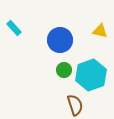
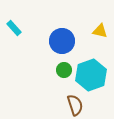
blue circle: moved 2 px right, 1 px down
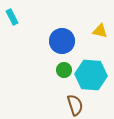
cyan rectangle: moved 2 px left, 11 px up; rotated 14 degrees clockwise
cyan hexagon: rotated 24 degrees clockwise
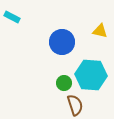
cyan rectangle: rotated 35 degrees counterclockwise
blue circle: moved 1 px down
green circle: moved 13 px down
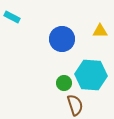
yellow triangle: rotated 14 degrees counterclockwise
blue circle: moved 3 px up
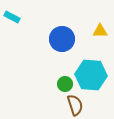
green circle: moved 1 px right, 1 px down
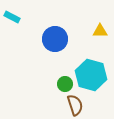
blue circle: moved 7 px left
cyan hexagon: rotated 12 degrees clockwise
